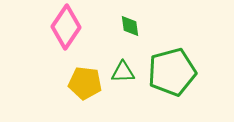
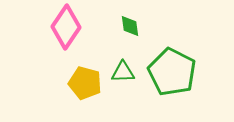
green pentagon: rotated 30 degrees counterclockwise
yellow pentagon: rotated 8 degrees clockwise
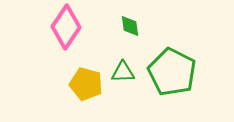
yellow pentagon: moved 1 px right, 1 px down
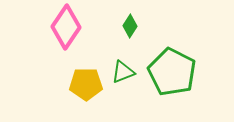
green diamond: rotated 40 degrees clockwise
green triangle: rotated 20 degrees counterclockwise
yellow pentagon: rotated 16 degrees counterclockwise
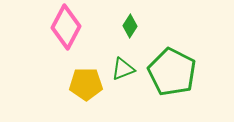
pink diamond: rotated 6 degrees counterclockwise
green triangle: moved 3 px up
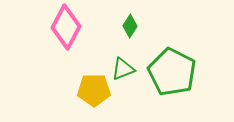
yellow pentagon: moved 8 px right, 6 px down
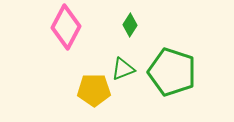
green diamond: moved 1 px up
green pentagon: rotated 9 degrees counterclockwise
